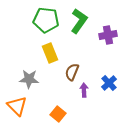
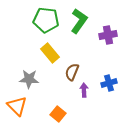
yellow rectangle: rotated 18 degrees counterclockwise
blue cross: rotated 28 degrees clockwise
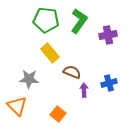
brown semicircle: rotated 90 degrees clockwise
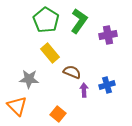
green pentagon: rotated 25 degrees clockwise
blue cross: moved 2 px left, 2 px down
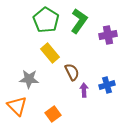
brown semicircle: rotated 42 degrees clockwise
orange square: moved 5 px left; rotated 14 degrees clockwise
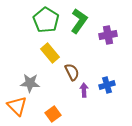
gray star: moved 1 px right, 4 px down
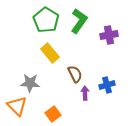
purple cross: moved 1 px right
brown semicircle: moved 3 px right, 2 px down
purple arrow: moved 1 px right, 3 px down
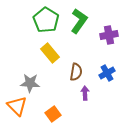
brown semicircle: moved 1 px right, 2 px up; rotated 36 degrees clockwise
blue cross: moved 12 px up; rotated 14 degrees counterclockwise
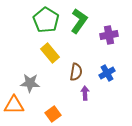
orange triangle: moved 3 px left, 1 px up; rotated 45 degrees counterclockwise
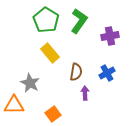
purple cross: moved 1 px right, 1 px down
gray star: rotated 24 degrees clockwise
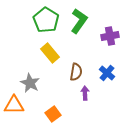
blue cross: rotated 21 degrees counterclockwise
